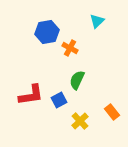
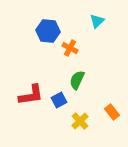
blue hexagon: moved 1 px right, 1 px up; rotated 15 degrees clockwise
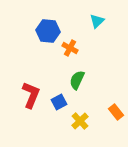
red L-shape: rotated 60 degrees counterclockwise
blue square: moved 2 px down
orange rectangle: moved 4 px right
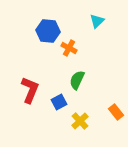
orange cross: moved 1 px left
red L-shape: moved 1 px left, 5 px up
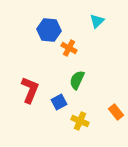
blue hexagon: moved 1 px right, 1 px up
yellow cross: rotated 24 degrees counterclockwise
